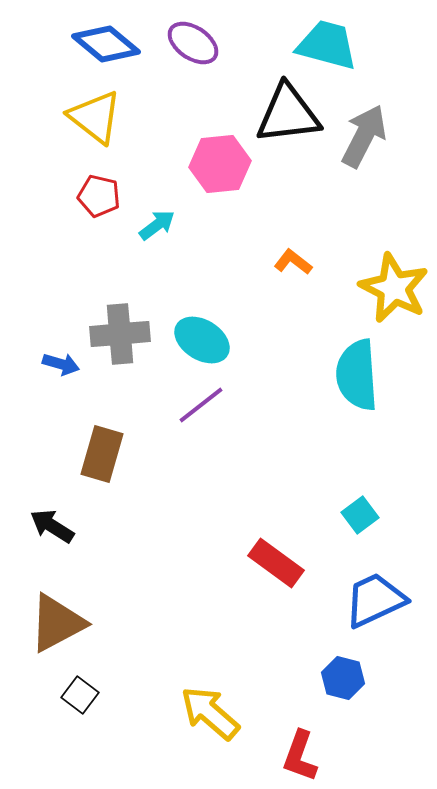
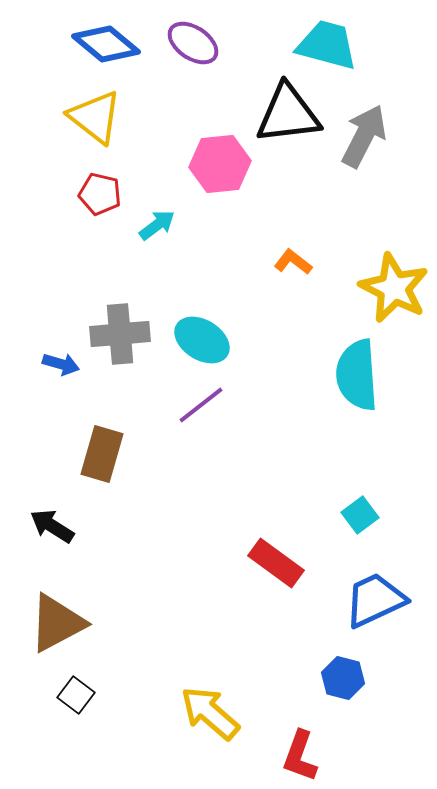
red pentagon: moved 1 px right, 2 px up
black square: moved 4 px left
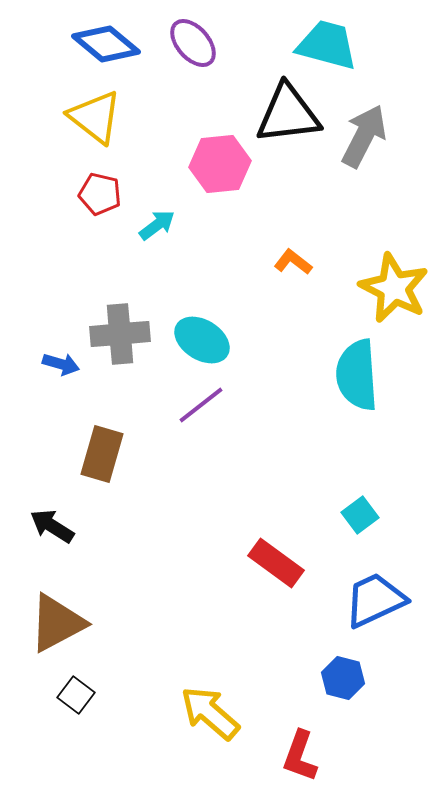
purple ellipse: rotated 15 degrees clockwise
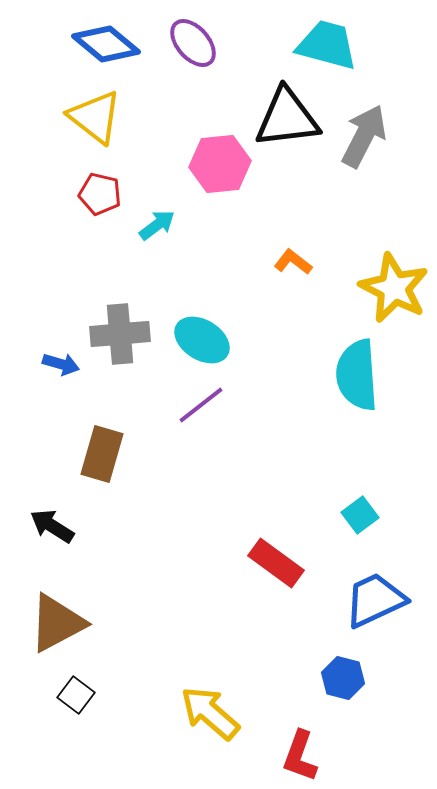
black triangle: moved 1 px left, 4 px down
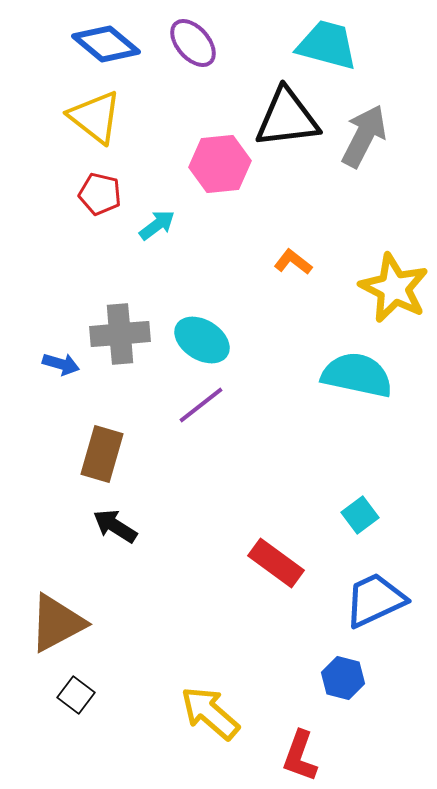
cyan semicircle: rotated 106 degrees clockwise
black arrow: moved 63 px right
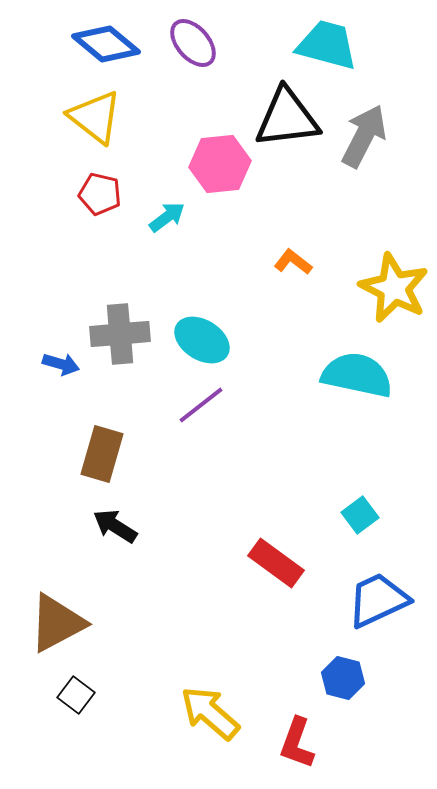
cyan arrow: moved 10 px right, 8 px up
blue trapezoid: moved 3 px right
red L-shape: moved 3 px left, 13 px up
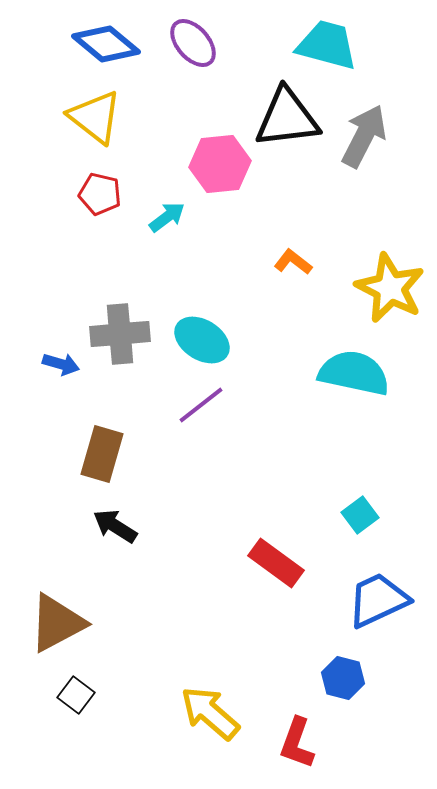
yellow star: moved 4 px left
cyan semicircle: moved 3 px left, 2 px up
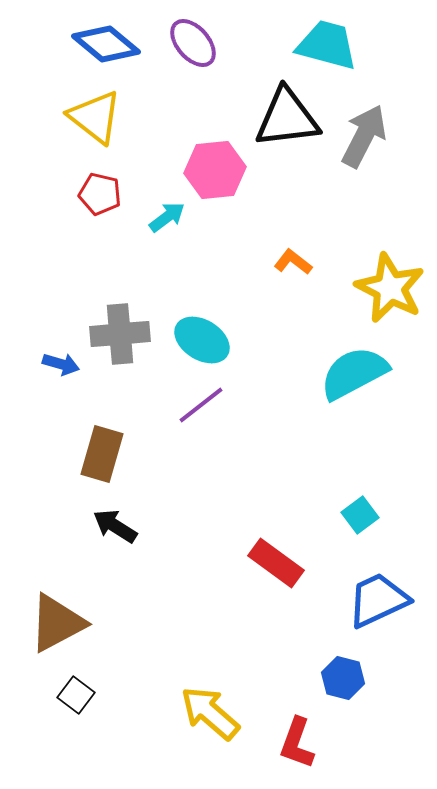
pink hexagon: moved 5 px left, 6 px down
cyan semicircle: rotated 40 degrees counterclockwise
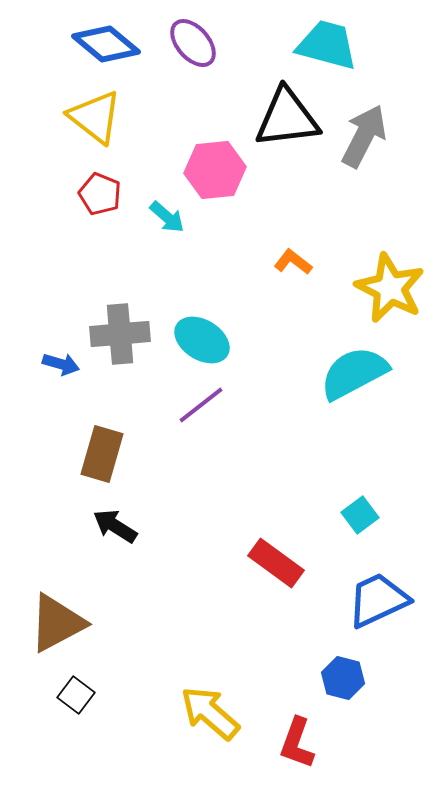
red pentagon: rotated 9 degrees clockwise
cyan arrow: rotated 78 degrees clockwise
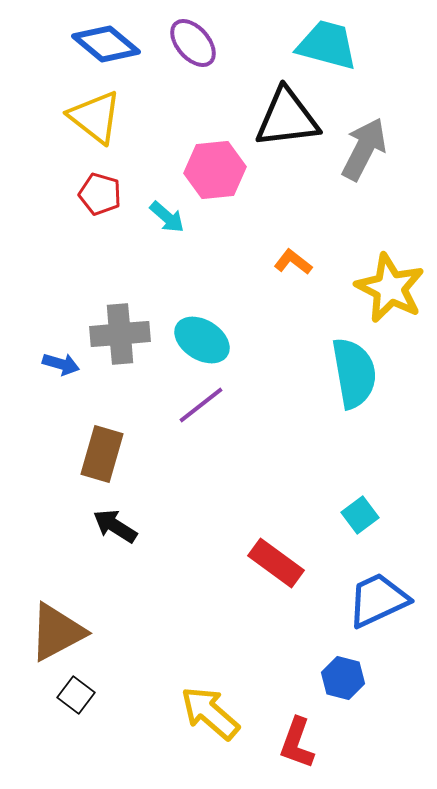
gray arrow: moved 13 px down
red pentagon: rotated 6 degrees counterclockwise
cyan semicircle: rotated 108 degrees clockwise
brown triangle: moved 9 px down
